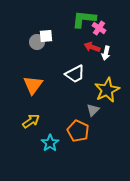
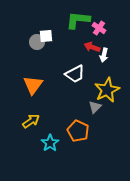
green L-shape: moved 6 px left, 1 px down
white arrow: moved 2 px left, 2 px down
gray triangle: moved 2 px right, 3 px up
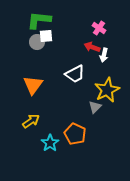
green L-shape: moved 39 px left
orange pentagon: moved 3 px left, 3 px down
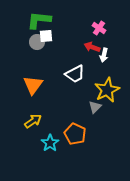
yellow arrow: moved 2 px right
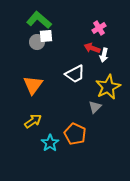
green L-shape: rotated 35 degrees clockwise
pink cross: rotated 24 degrees clockwise
red arrow: moved 1 px down
yellow star: moved 1 px right, 3 px up
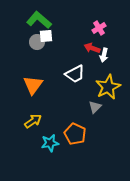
cyan star: rotated 24 degrees clockwise
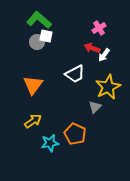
white square: rotated 16 degrees clockwise
white arrow: rotated 24 degrees clockwise
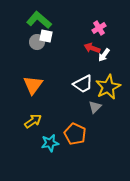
white trapezoid: moved 8 px right, 10 px down
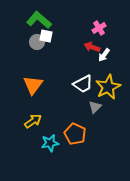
red arrow: moved 1 px up
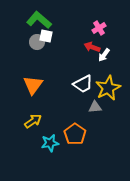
yellow star: moved 1 px down
gray triangle: rotated 40 degrees clockwise
orange pentagon: rotated 10 degrees clockwise
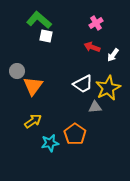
pink cross: moved 3 px left, 5 px up
gray circle: moved 20 px left, 29 px down
white arrow: moved 9 px right
orange triangle: moved 1 px down
